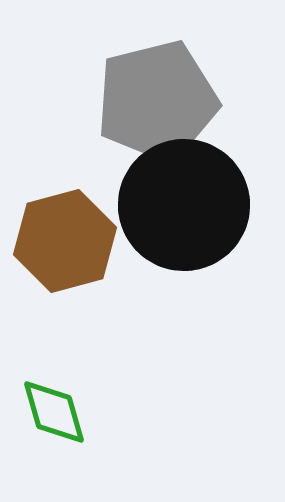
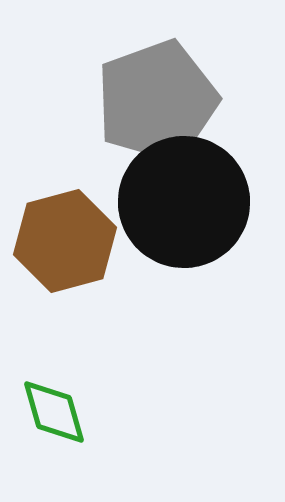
gray pentagon: rotated 6 degrees counterclockwise
black circle: moved 3 px up
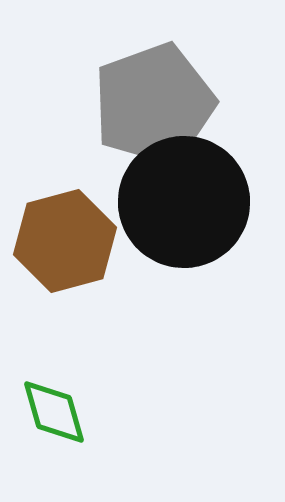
gray pentagon: moved 3 px left, 3 px down
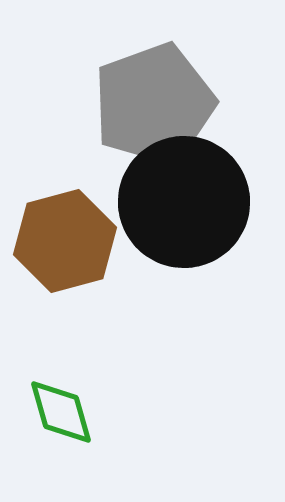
green diamond: moved 7 px right
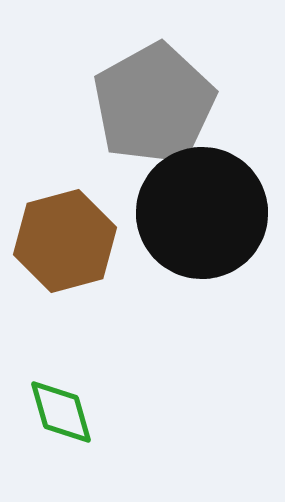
gray pentagon: rotated 9 degrees counterclockwise
black circle: moved 18 px right, 11 px down
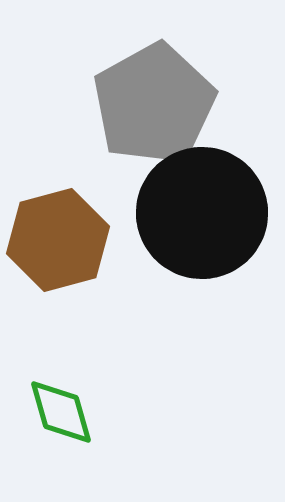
brown hexagon: moved 7 px left, 1 px up
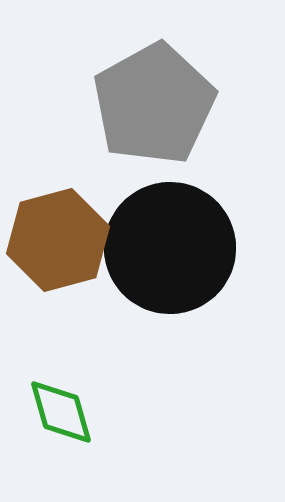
black circle: moved 32 px left, 35 px down
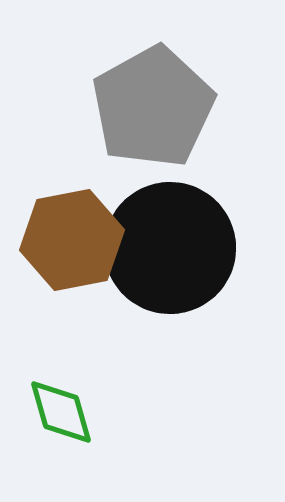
gray pentagon: moved 1 px left, 3 px down
brown hexagon: moved 14 px right; rotated 4 degrees clockwise
